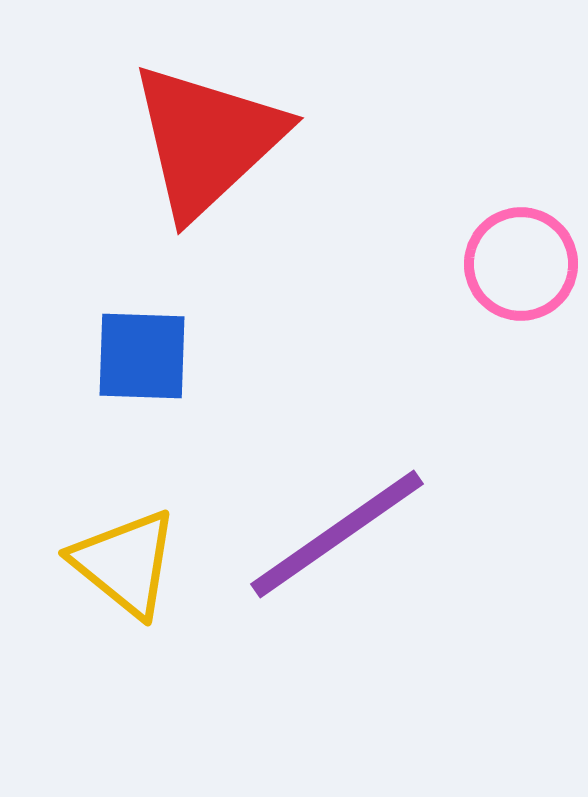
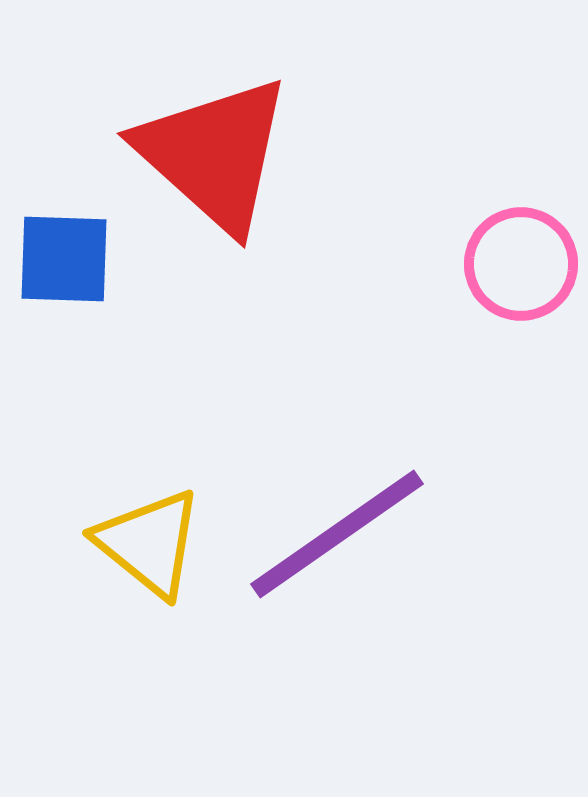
red triangle: moved 7 px right, 14 px down; rotated 35 degrees counterclockwise
blue square: moved 78 px left, 97 px up
yellow triangle: moved 24 px right, 20 px up
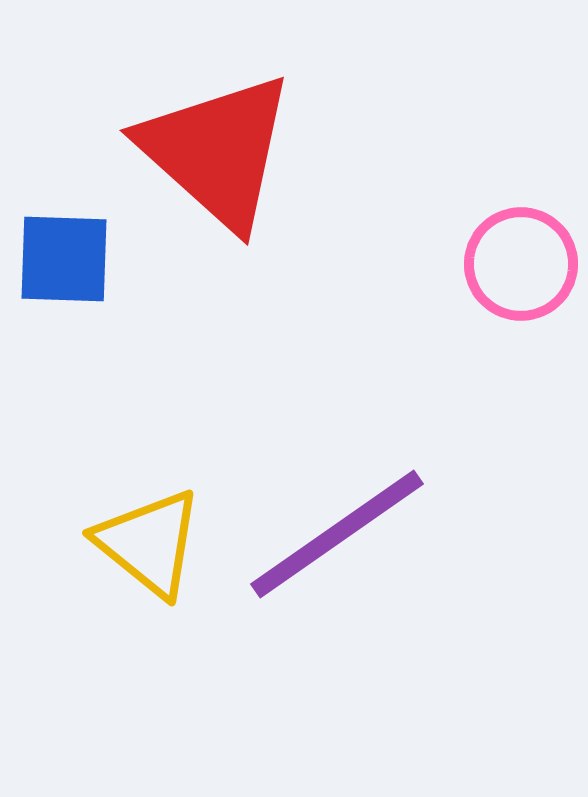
red triangle: moved 3 px right, 3 px up
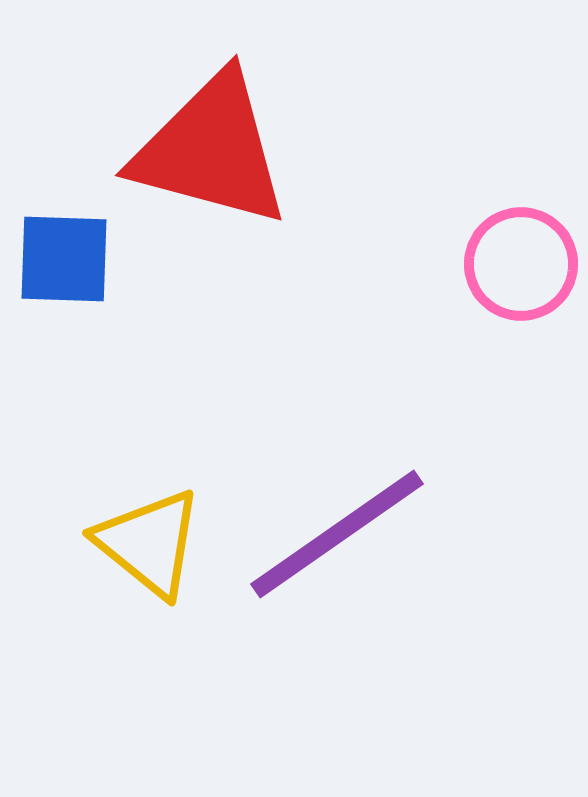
red triangle: moved 6 px left, 1 px up; rotated 27 degrees counterclockwise
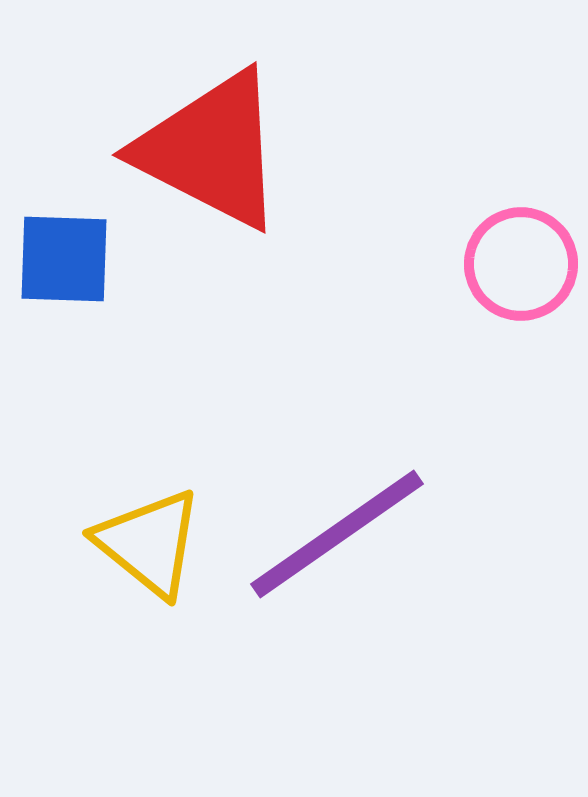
red triangle: rotated 12 degrees clockwise
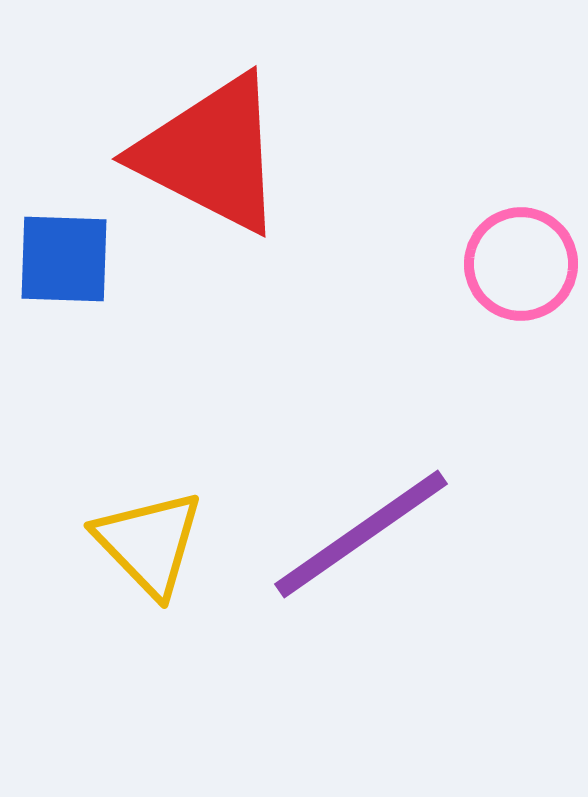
red triangle: moved 4 px down
purple line: moved 24 px right
yellow triangle: rotated 7 degrees clockwise
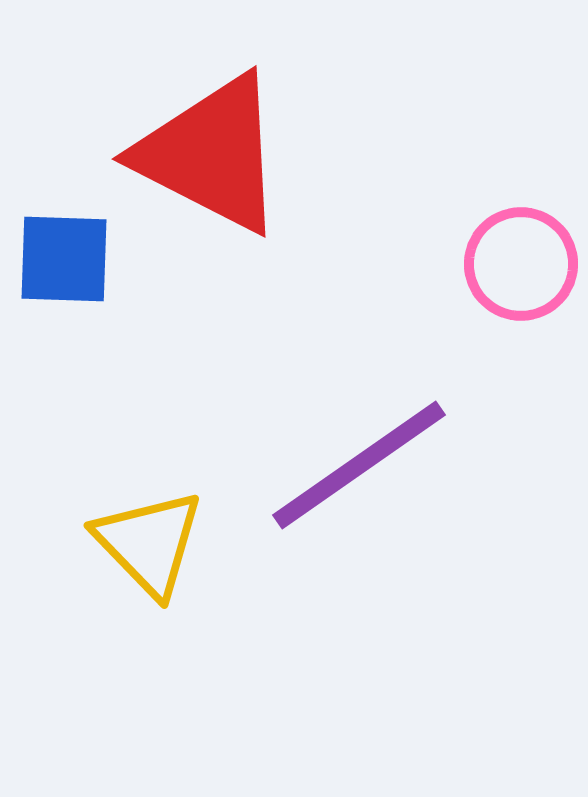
purple line: moved 2 px left, 69 px up
